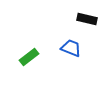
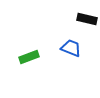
green rectangle: rotated 18 degrees clockwise
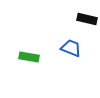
green rectangle: rotated 30 degrees clockwise
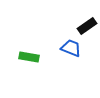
black rectangle: moved 7 px down; rotated 48 degrees counterclockwise
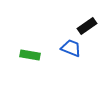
green rectangle: moved 1 px right, 2 px up
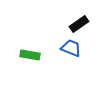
black rectangle: moved 8 px left, 2 px up
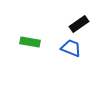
green rectangle: moved 13 px up
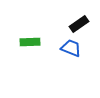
green rectangle: rotated 12 degrees counterclockwise
